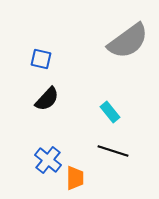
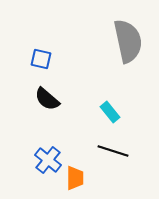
gray semicircle: rotated 66 degrees counterclockwise
black semicircle: rotated 88 degrees clockwise
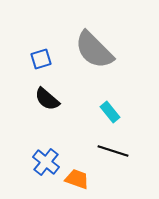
gray semicircle: moved 34 px left, 9 px down; rotated 147 degrees clockwise
blue square: rotated 30 degrees counterclockwise
blue cross: moved 2 px left, 2 px down
orange trapezoid: moved 2 px right, 1 px down; rotated 70 degrees counterclockwise
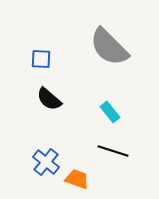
gray semicircle: moved 15 px right, 3 px up
blue square: rotated 20 degrees clockwise
black semicircle: moved 2 px right
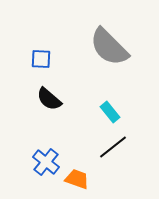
black line: moved 4 px up; rotated 56 degrees counterclockwise
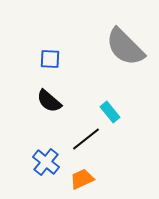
gray semicircle: moved 16 px right
blue square: moved 9 px right
black semicircle: moved 2 px down
black line: moved 27 px left, 8 px up
orange trapezoid: moved 5 px right; rotated 45 degrees counterclockwise
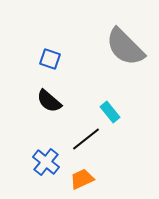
blue square: rotated 15 degrees clockwise
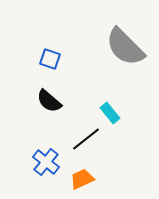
cyan rectangle: moved 1 px down
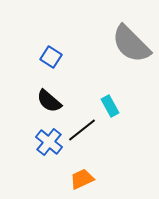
gray semicircle: moved 6 px right, 3 px up
blue square: moved 1 px right, 2 px up; rotated 15 degrees clockwise
cyan rectangle: moved 7 px up; rotated 10 degrees clockwise
black line: moved 4 px left, 9 px up
blue cross: moved 3 px right, 20 px up
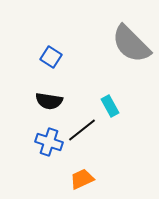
black semicircle: rotated 32 degrees counterclockwise
blue cross: rotated 20 degrees counterclockwise
